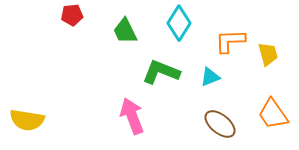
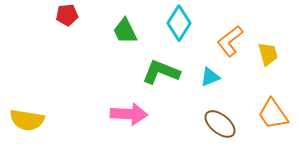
red pentagon: moved 5 px left
orange L-shape: rotated 36 degrees counterclockwise
pink arrow: moved 3 px left, 2 px up; rotated 114 degrees clockwise
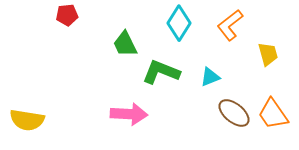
green trapezoid: moved 13 px down
orange L-shape: moved 16 px up
brown ellipse: moved 14 px right, 11 px up
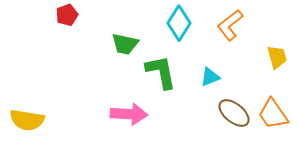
red pentagon: rotated 15 degrees counterclockwise
green trapezoid: rotated 52 degrees counterclockwise
yellow trapezoid: moved 9 px right, 3 px down
green L-shape: rotated 57 degrees clockwise
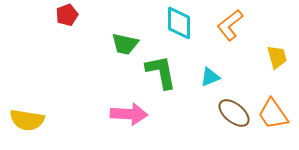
cyan diamond: rotated 32 degrees counterclockwise
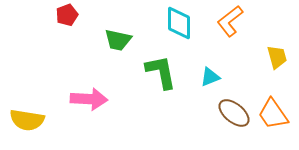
orange L-shape: moved 4 px up
green trapezoid: moved 7 px left, 4 px up
pink arrow: moved 40 px left, 15 px up
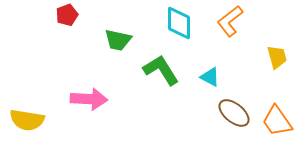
green L-shape: moved 2 px up; rotated 21 degrees counterclockwise
cyan triangle: rotated 50 degrees clockwise
orange trapezoid: moved 4 px right, 7 px down
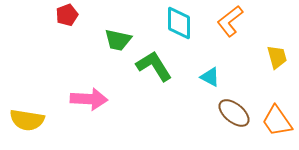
green L-shape: moved 7 px left, 4 px up
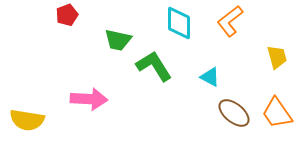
orange trapezoid: moved 8 px up
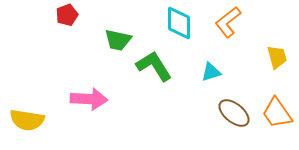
orange L-shape: moved 2 px left, 1 px down
cyan triangle: moved 1 px right, 5 px up; rotated 45 degrees counterclockwise
